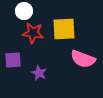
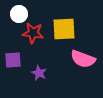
white circle: moved 5 px left, 3 px down
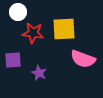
white circle: moved 1 px left, 2 px up
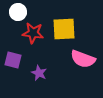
purple square: rotated 18 degrees clockwise
